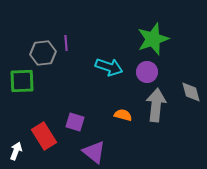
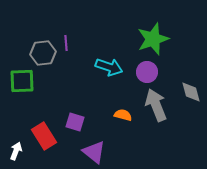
gray arrow: rotated 28 degrees counterclockwise
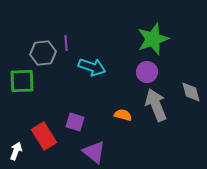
cyan arrow: moved 17 px left
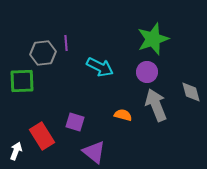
cyan arrow: moved 8 px right; rotated 8 degrees clockwise
red rectangle: moved 2 px left
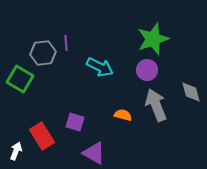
purple circle: moved 2 px up
green square: moved 2 px left, 2 px up; rotated 32 degrees clockwise
purple triangle: moved 1 px down; rotated 10 degrees counterclockwise
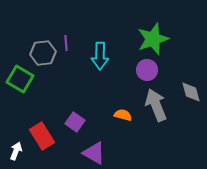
cyan arrow: moved 11 px up; rotated 64 degrees clockwise
purple square: rotated 18 degrees clockwise
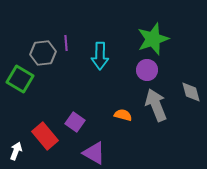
red rectangle: moved 3 px right; rotated 8 degrees counterclockwise
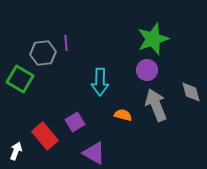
cyan arrow: moved 26 px down
purple square: rotated 24 degrees clockwise
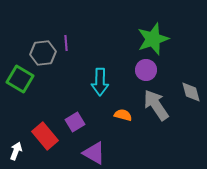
purple circle: moved 1 px left
gray arrow: rotated 12 degrees counterclockwise
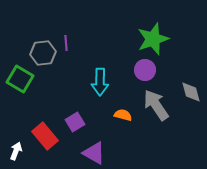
purple circle: moved 1 px left
